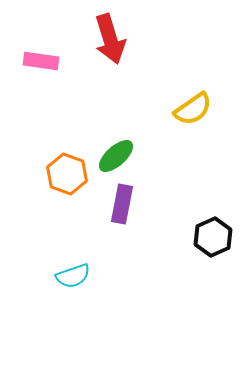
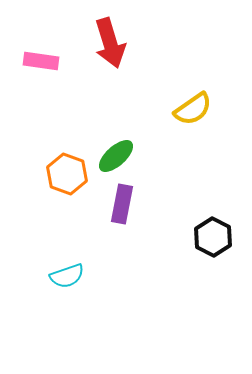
red arrow: moved 4 px down
black hexagon: rotated 9 degrees counterclockwise
cyan semicircle: moved 6 px left
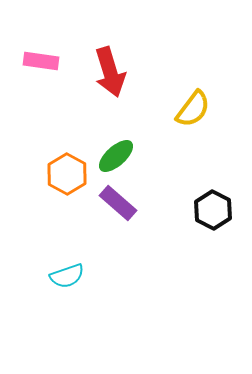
red arrow: moved 29 px down
yellow semicircle: rotated 18 degrees counterclockwise
orange hexagon: rotated 9 degrees clockwise
purple rectangle: moved 4 px left, 1 px up; rotated 60 degrees counterclockwise
black hexagon: moved 27 px up
